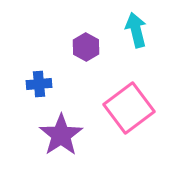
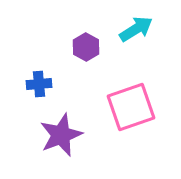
cyan arrow: moved 1 px up; rotated 72 degrees clockwise
pink square: moved 2 px right, 1 px up; rotated 18 degrees clockwise
purple star: rotated 12 degrees clockwise
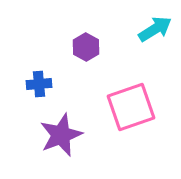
cyan arrow: moved 19 px right
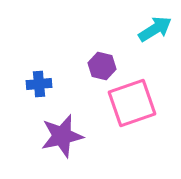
purple hexagon: moved 16 px right, 19 px down; rotated 16 degrees counterclockwise
pink square: moved 1 px right, 4 px up
purple star: moved 1 px right, 1 px down; rotated 9 degrees clockwise
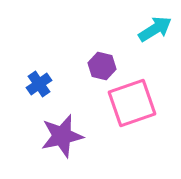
blue cross: rotated 30 degrees counterclockwise
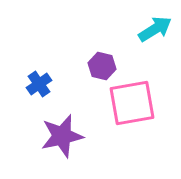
pink square: rotated 9 degrees clockwise
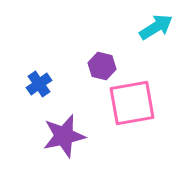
cyan arrow: moved 1 px right, 2 px up
purple star: moved 2 px right
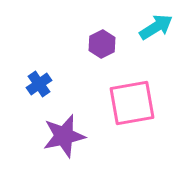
purple hexagon: moved 22 px up; rotated 20 degrees clockwise
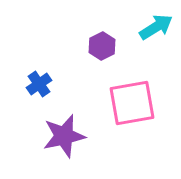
purple hexagon: moved 2 px down
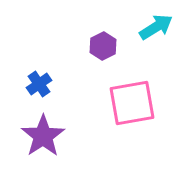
purple hexagon: moved 1 px right
purple star: moved 21 px left; rotated 21 degrees counterclockwise
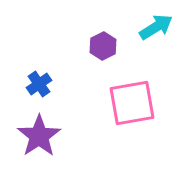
purple star: moved 4 px left
